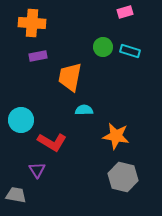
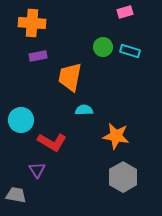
gray hexagon: rotated 16 degrees clockwise
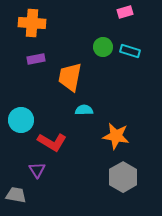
purple rectangle: moved 2 px left, 3 px down
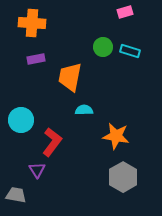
red L-shape: rotated 84 degrees counterclockwise
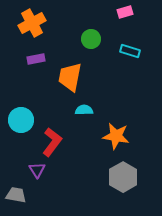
orange cross: rotated 32 degrees counterclockwise
green circle: moved 12 px left, 8 px up
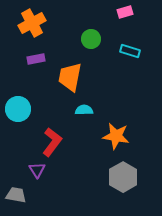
cyan circle: moved 3 px left, 11 px up
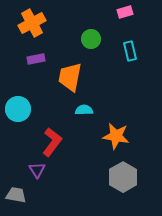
cyan rectangle: rotated 60 degrees clockwise
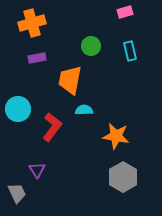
orange cross: rotated 12 degrees clockwise
green circle: moved 7 px down
purple rectangle: moved 1 px right, 1 px up
orange trapezoid: moved 3 px down
red L-shape: moved 15 px up
gray trapezoid: moved 1 px right, 2 px up; rotated 55 degrees clockwise
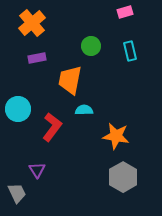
orange cross: rotated 24 degrees counterclockwise
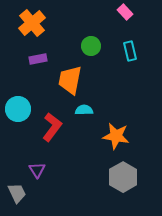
pink rectangle: rotated 63 degrees clockwise
purple rectangle: moved 1 px right, 1 px down
